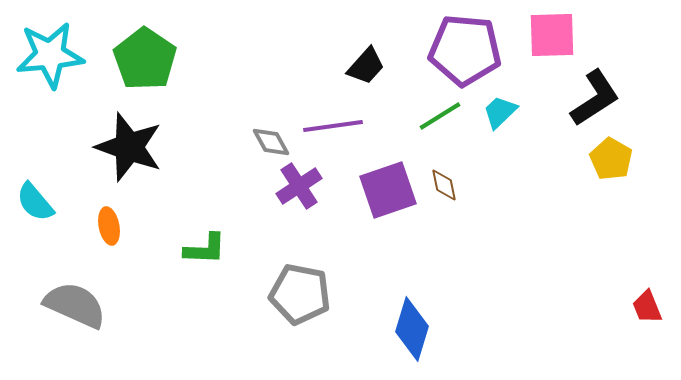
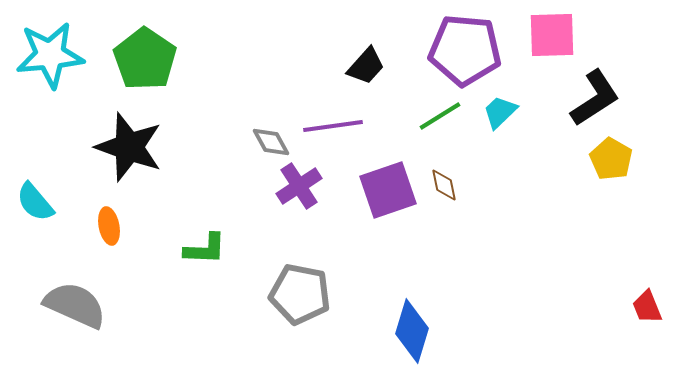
blue diamond: moved 2 px down
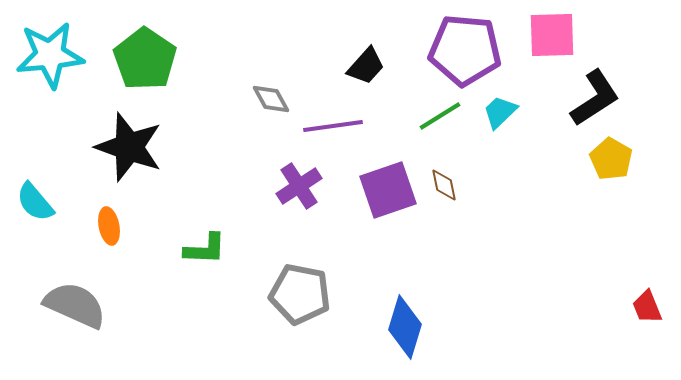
gray diamond: moved 43 px up
blue diamond: moved 7 px left, 4 px up
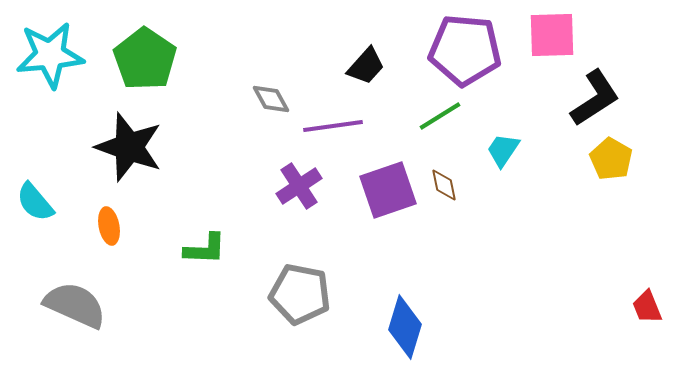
cyan trapezoid: moved 3 px right, 38 px down; rotated 12 degrees counterclockwise
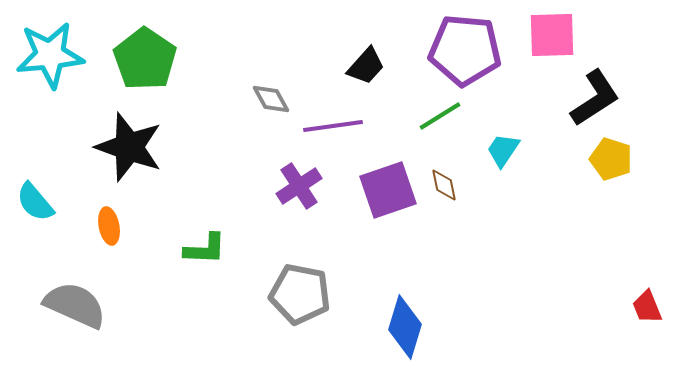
yellow pentagon: rotated 12 degrees counterclockwise
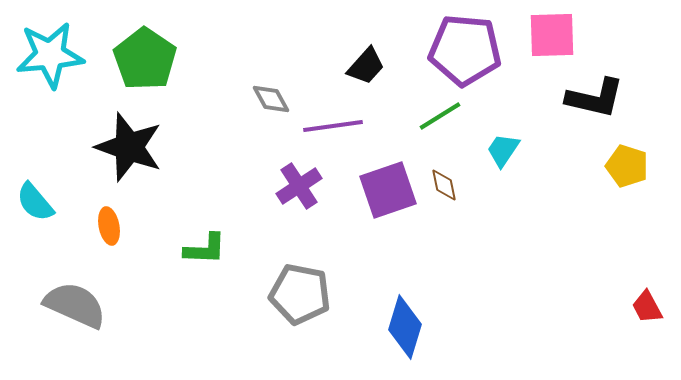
black L-shape: rotated 46 degrees clockwise
yellow pentagon: moved 16 px right, 7 px down
red trapezoid: rotated 6 degrees counterclockwise
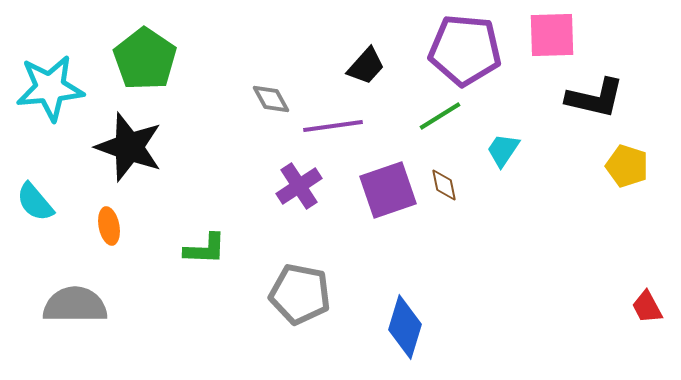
cyan star: moved 33 px down
gray semicircle: rotated 24 degrees counterclockwise
